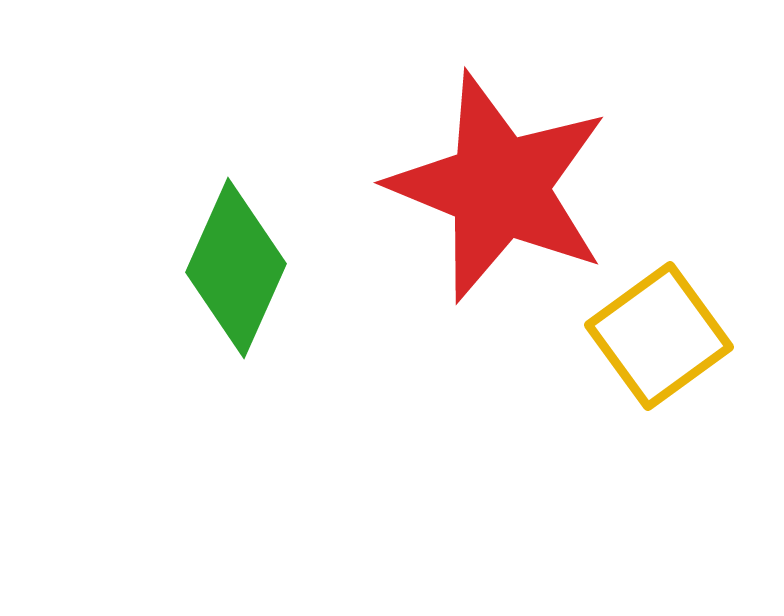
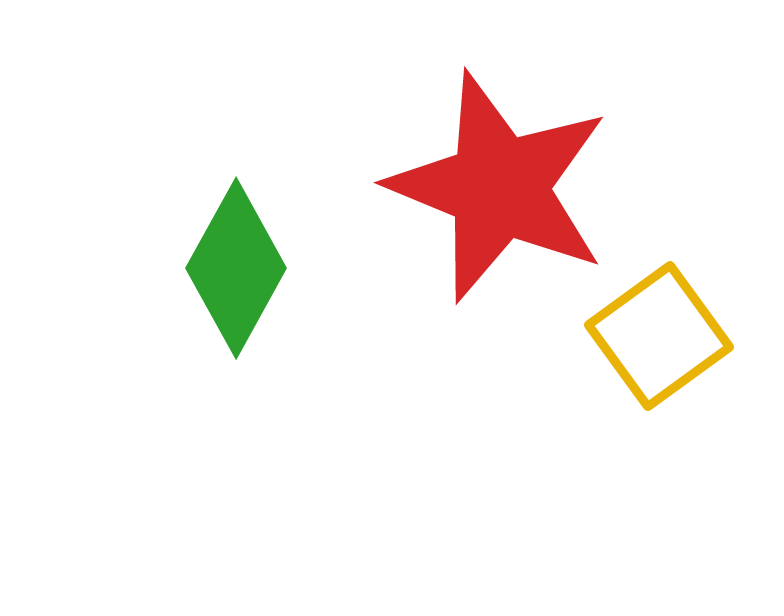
green diamond: rotated 5 degrees clockwise
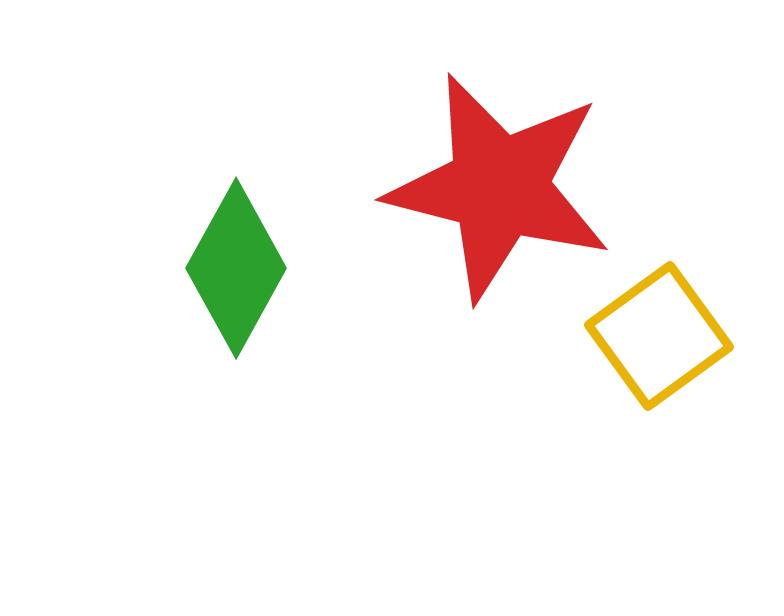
red star: rotated 8 degrees counterclockwise
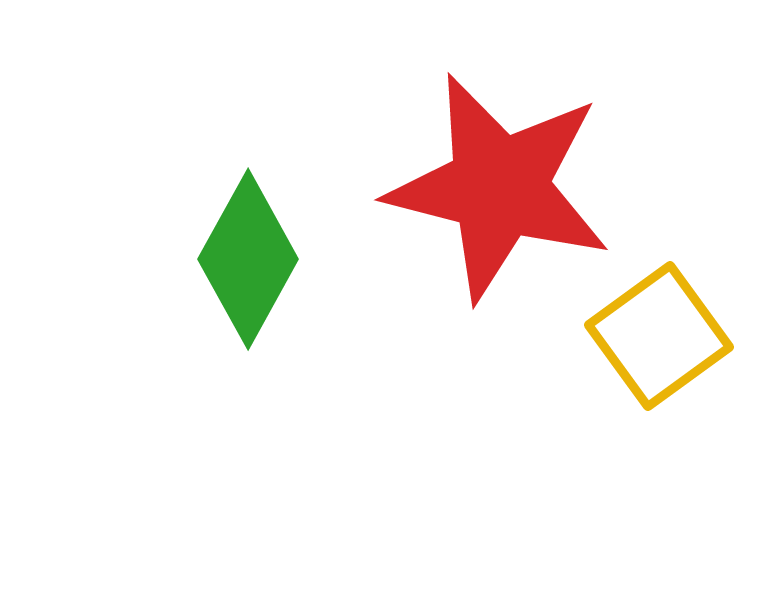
green diamond: moved 12 px right, 9 px up
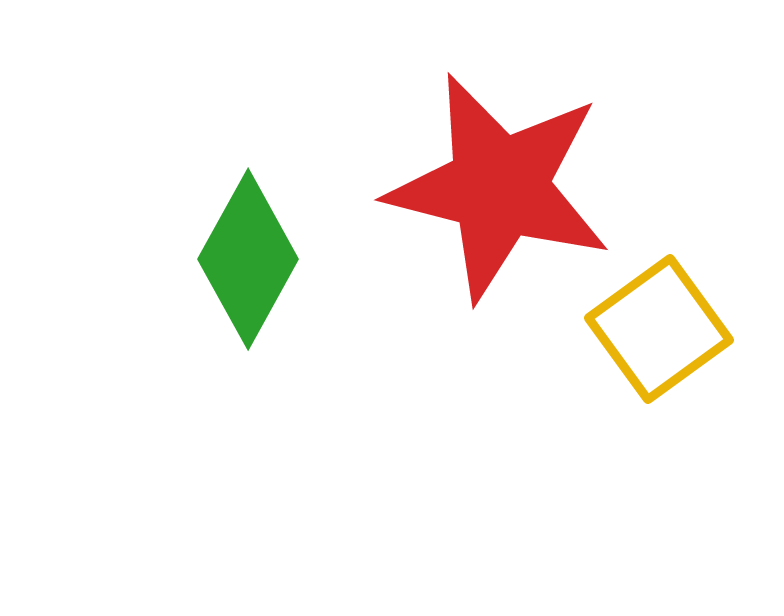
yellow square: moved 7 px up
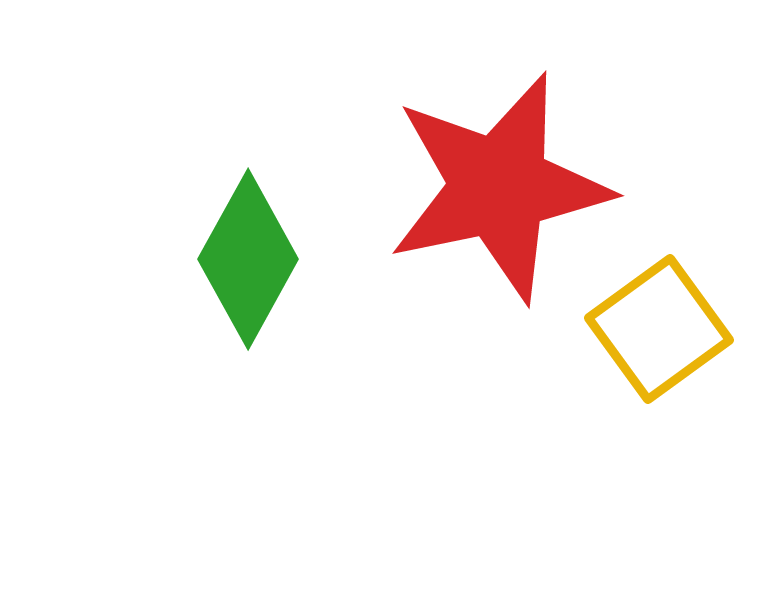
red star: rotated 26 degrees counterclockwise
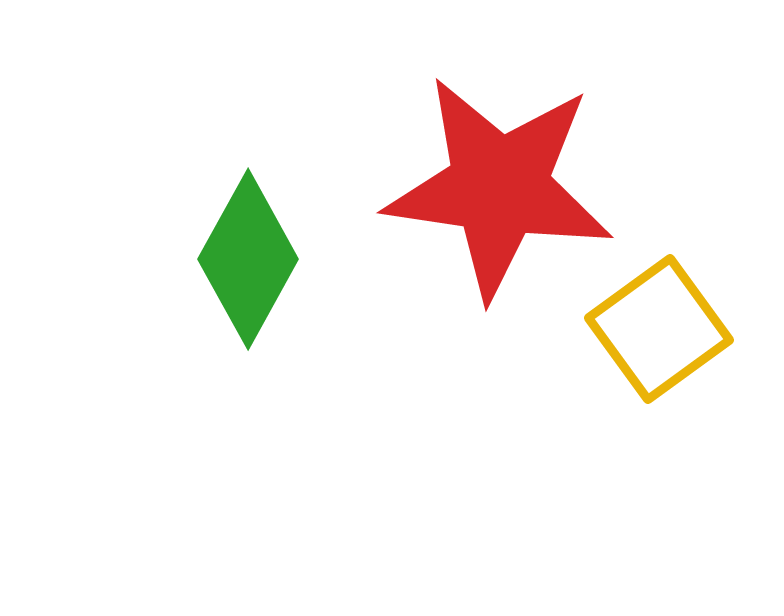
red star: rotated 20 degrees clockwise
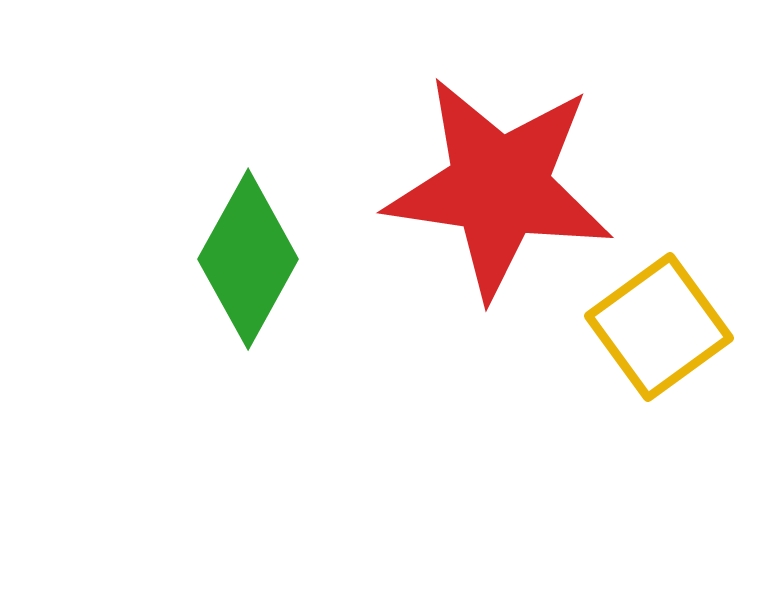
yellow square: moved 2 px up
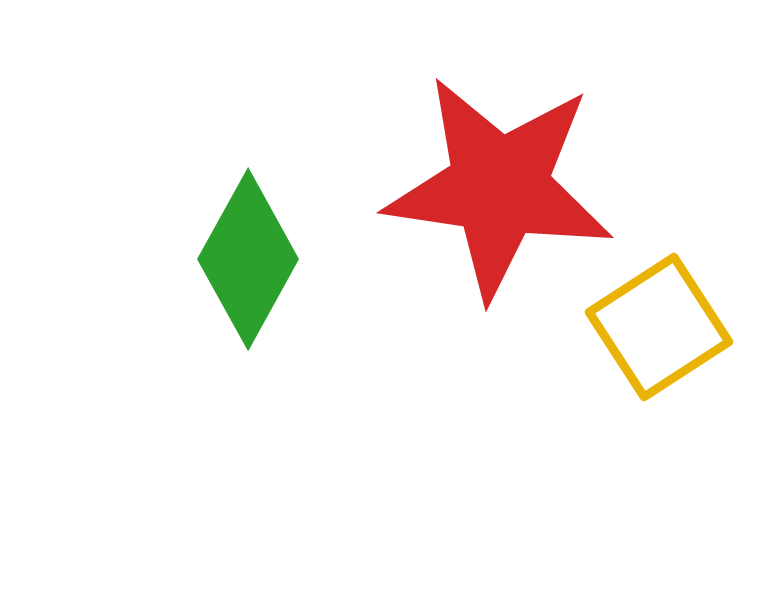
yellow square: rotated 3 degrees clockwise
